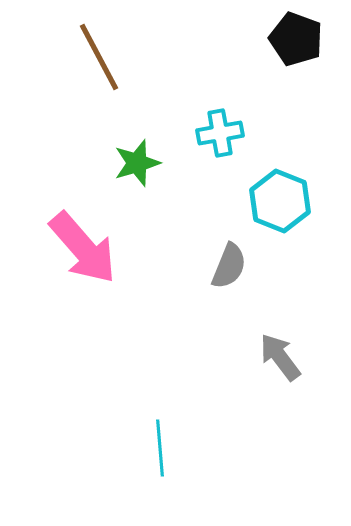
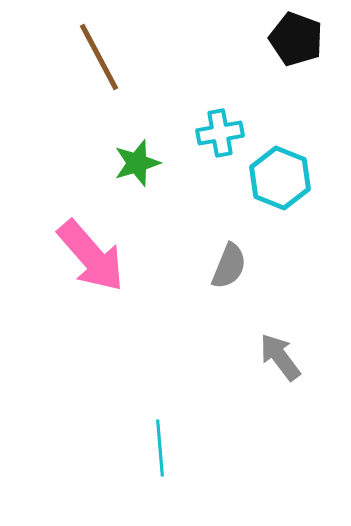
cyan hexagon: moved 23 px up
pink arrow: moved 8 px right, 8 px down
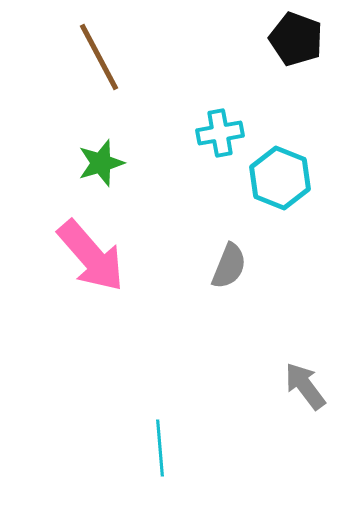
green star: moved 36 px left
gray arrow: moved 25 px right, 29 px down
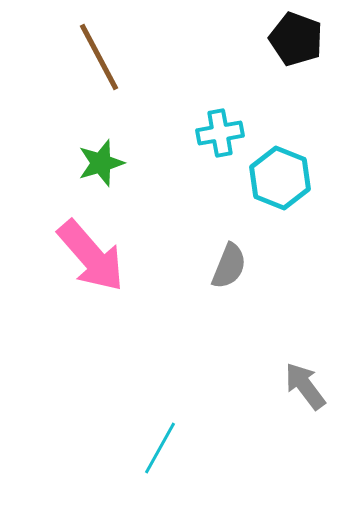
cyan line: rotated 34 degrees clockwise
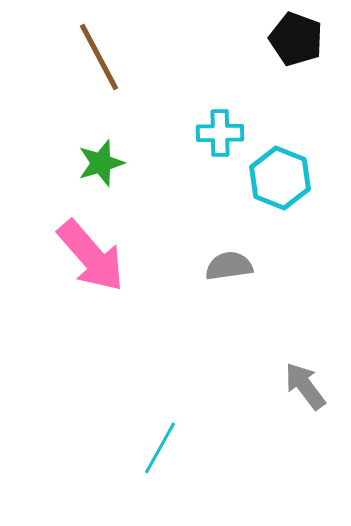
cyan cross: rotated 9 degrees clockwise
gray semicircle: rotated 120 degrees counterclockwise
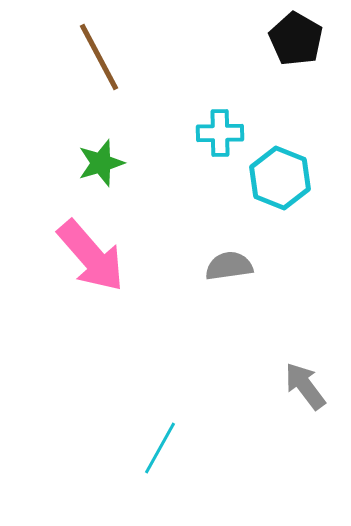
black pentagon: rotated 10 degrees clockwise
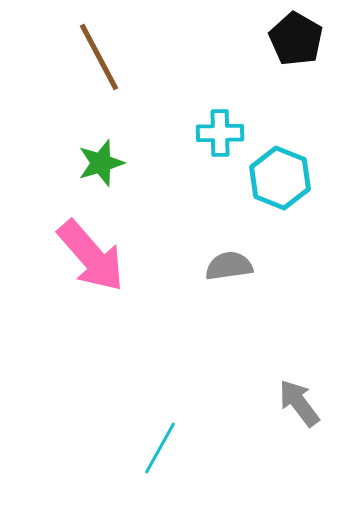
gray arrow: moved 6 px left, 17 px down
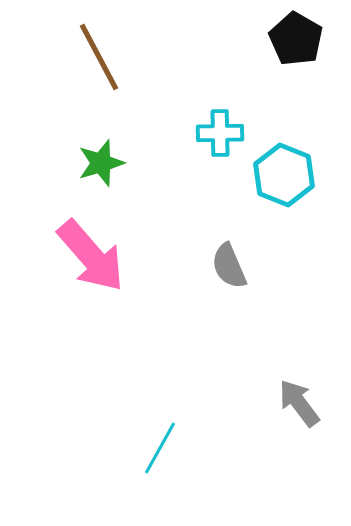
cyan hexagon: moved 4 px right, 3 px up
gray semicircle: rotated 105 degrees counterclockwise
